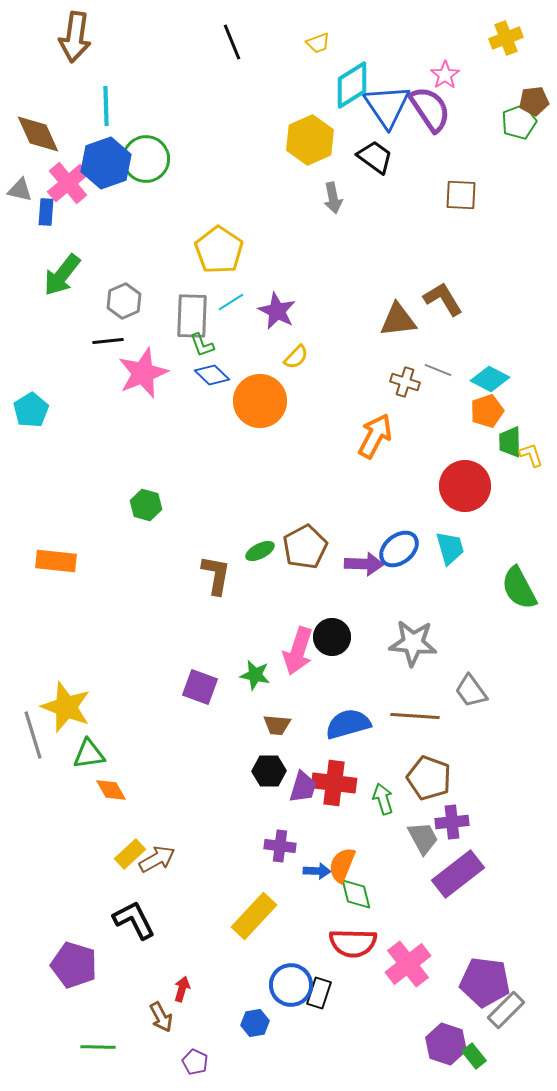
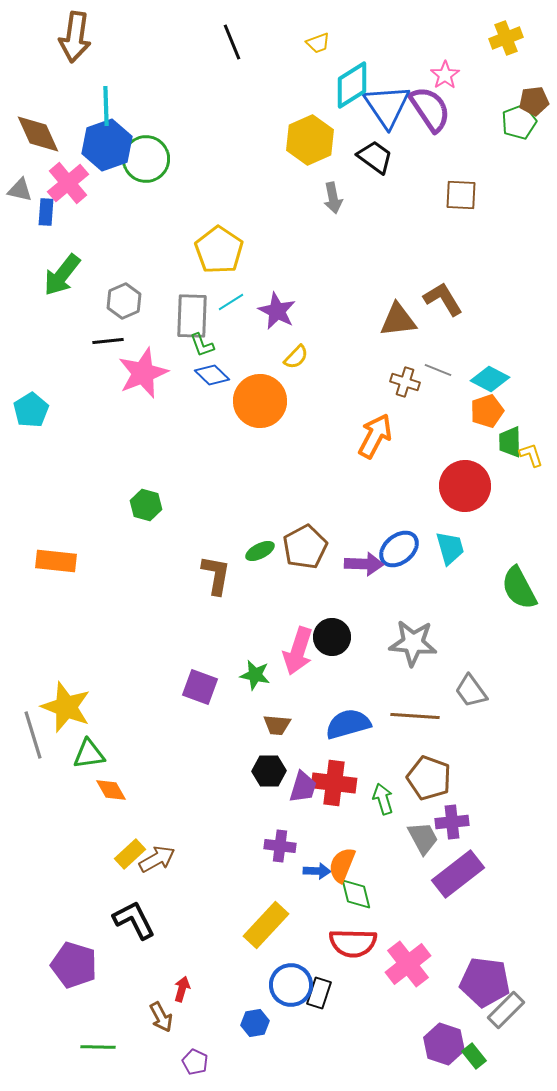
blue hexagon at (106, 163): moved 1 px right, 18 px up
yellow rectangle at (254, 916): moved 12 px right, 9 px down
purple hexagon at (446, 1044): moved 2 px left
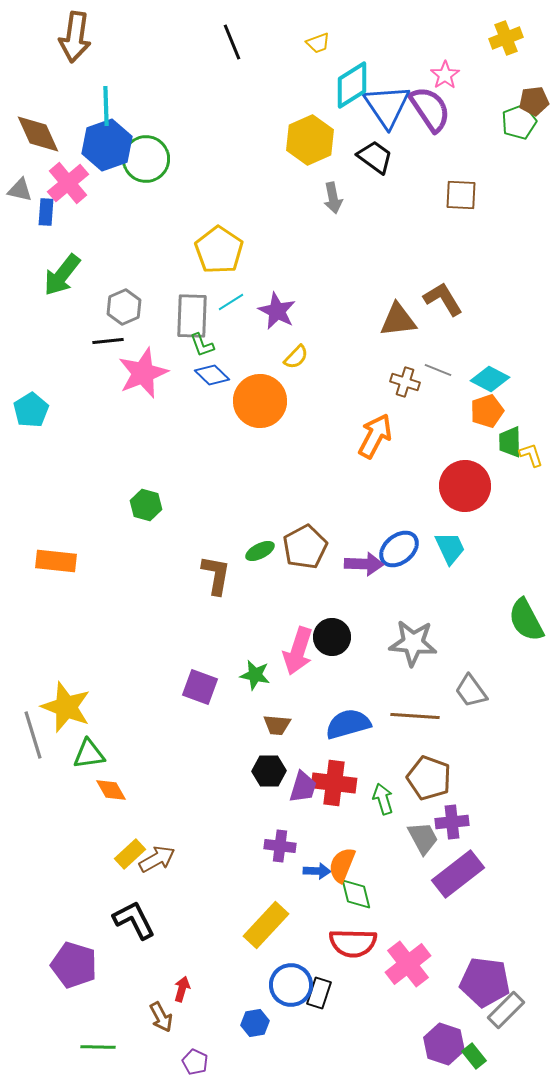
gray hexagon at (124, 301): moved 6 px down
cyan trapezoid at (450, 548): rotated 9 degrees counterclockwise
green semicircle at (519, 588): moved 7 px right, 32 px down
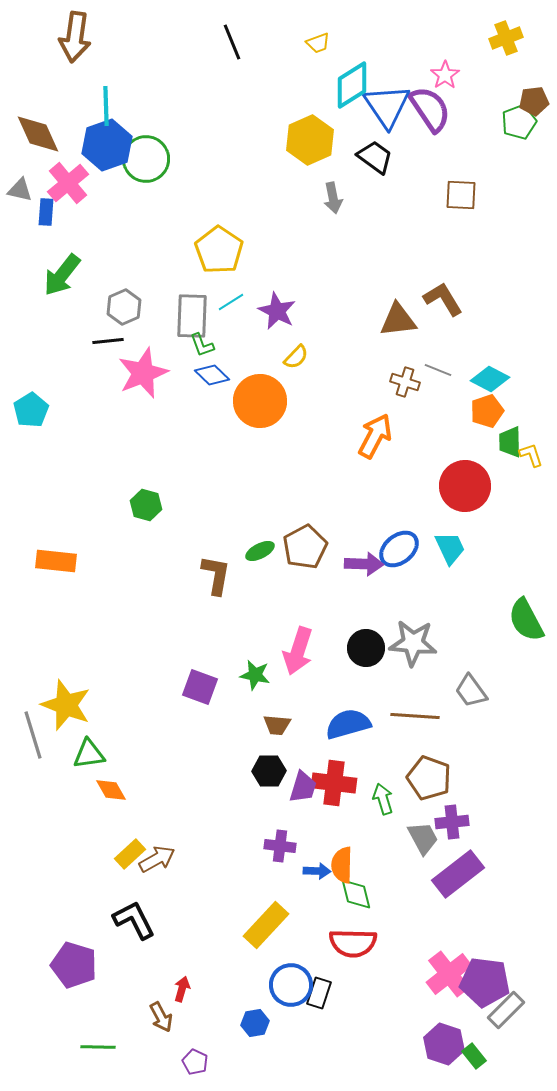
black circle at (332, 637): moved 34 px right, 11 px down
yellow star at (66, 707): moved 2 px up
orange semicircle at (342, 865): rotated 21 degrees counterclockwise
pink cross at (408, 964): moved 41 px right, 10 px down
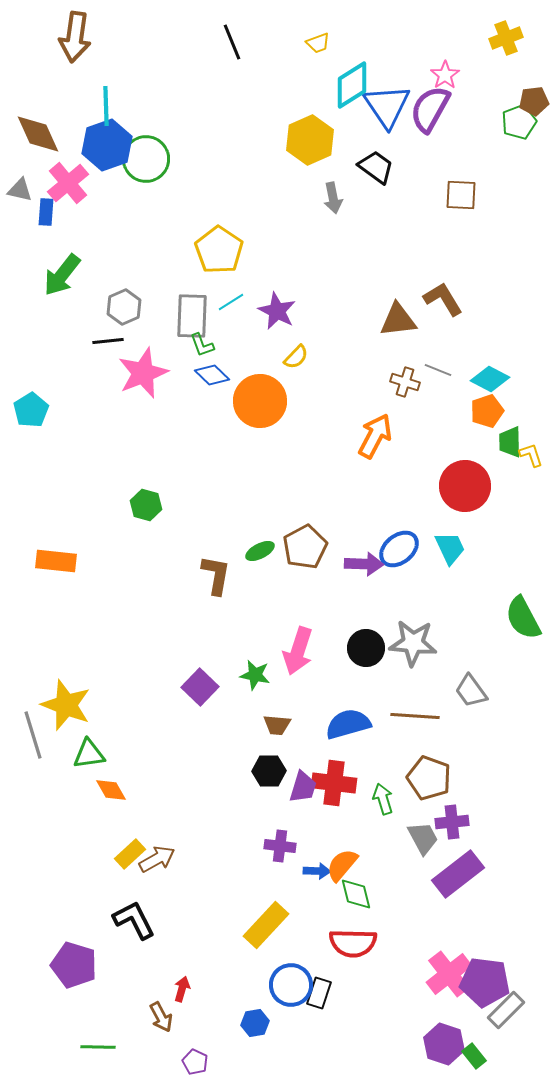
purple semicircle at (430, 109): rotated 117 degrees counterclockwise
black trapezoid at (375, 157): moved 1 px right, 10 px down
green semicircle at (526, 620): moved 3 px left, 2 px up
purple square at (200, 687): rotated 24 degrees clockwise
orange semicircle at (342, 865): rotated 39 degrees clockwise
